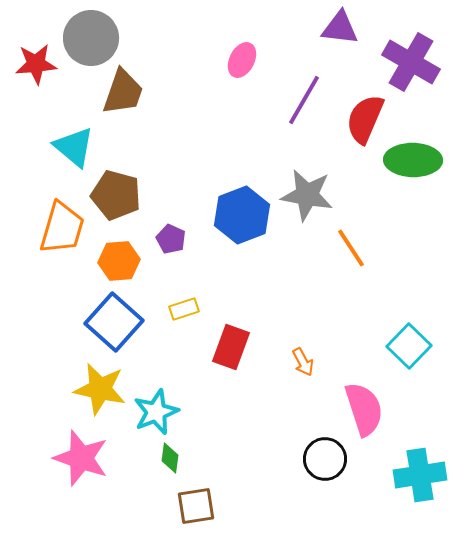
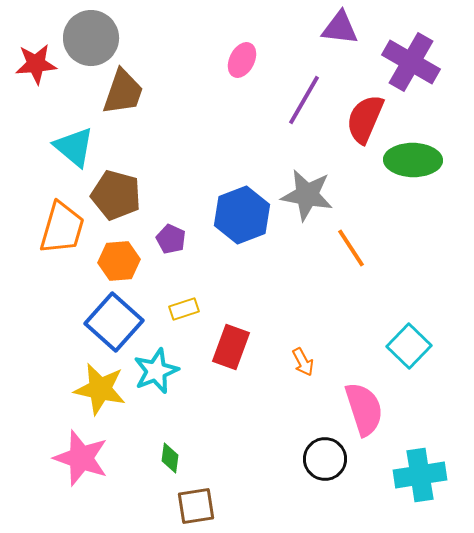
cyan star: moved 41 px up
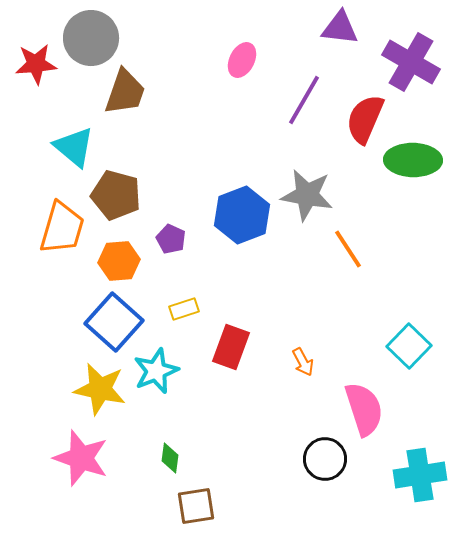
brown trapezoid: moved 2 px right
orange line: moved 3 px left, 1 px down
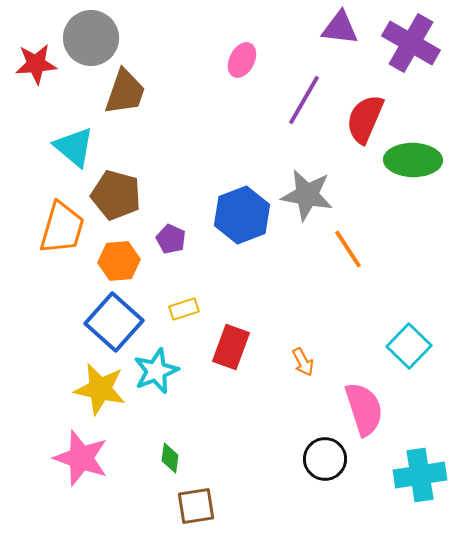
purple cross: moved 19 px up
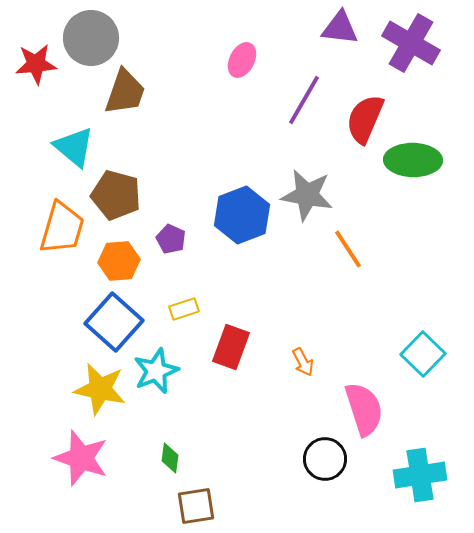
cyan square: moved 14 px right, 8 px down
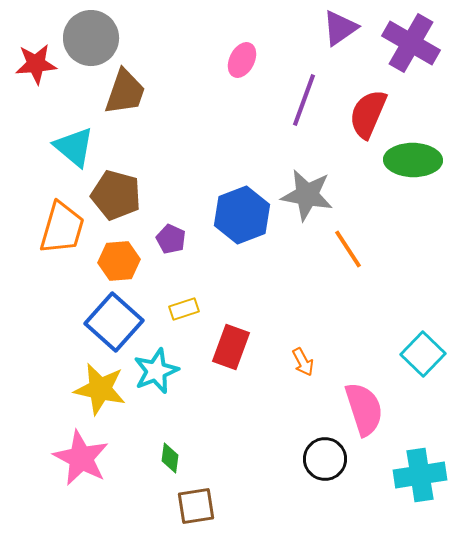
purple triangle: rotated 42 degrees counterclockwise
purple line: rotated 10 degrees counterclockwise
red semicircle: moved 3 px right, 5 px up
pink star: rotated 8 degrees clockwise
